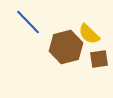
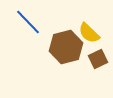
yellow semicircle: moved 1 px up
brown square: moved 1 px left; rotated 18 degrees counterclockwise
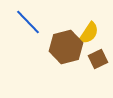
yellow semicircle: rotated 100 degrees counterclockwise
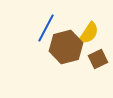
blue line: moved 18 px right, 6 px down; rotated 72 degrees clockwise
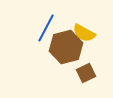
yellow semicircle: moved 5 px left; rotated 85 degrees clockwise
brown square: moved 12 px left, 14 px down
